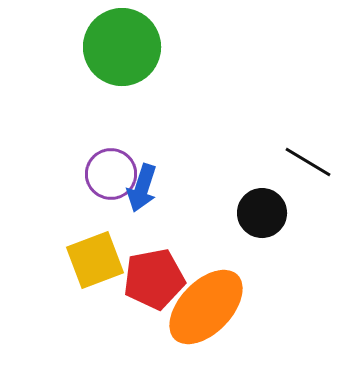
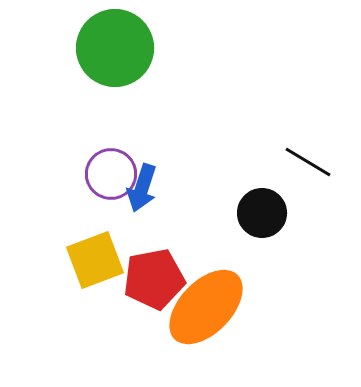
green circle: moved 7 px left, 1 px down
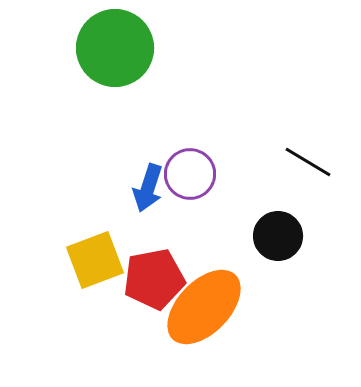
purple circle: moved 79 px right
blue arrow: moved 6 px right
black circle: moved 16 px right, 23 px down
orange ellipse: moved 2 px left
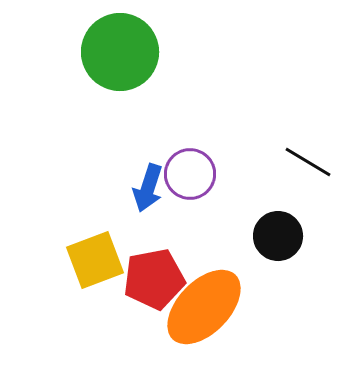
green circle: moved 5 px right, 4 px down
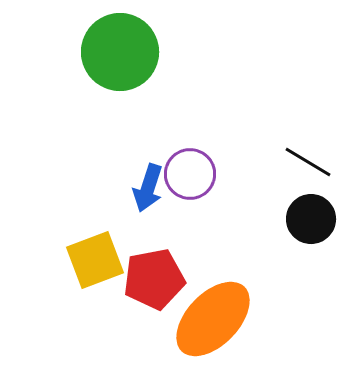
black circle: moved 33 px right, 17 px up
orange ellipse: moved 9 px right, 12 px down
